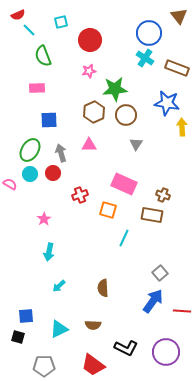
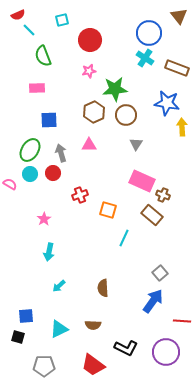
cyan square at (61, 22): moved 1 px right, 2 px up
pink rectangle at (124, 184): moved 18 px right, 3 px up
brown rectangle at (152, 215): rotated 30 degrees clockwise
red line at (182, 311): moved 10 px down
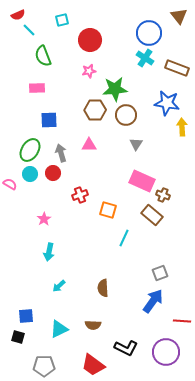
brown hexagon at (94, 112): moved 1 px right, 2 px up; rotated 25 degrees clockwise
gray square at (160, 273): rotated 21 degrees clockwise
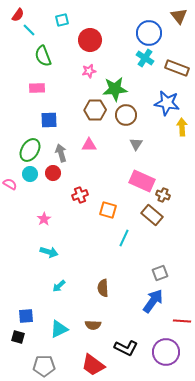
red semicircle at (18, 15): rotated 32 degrees counterclockwise
cyan arrow at (49, 252): rotated 84 degrees counterclockwise
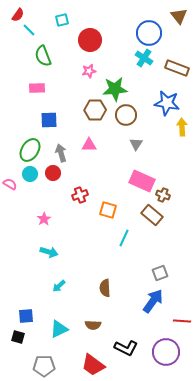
cyan cross at (145, 58): moved 1 px left
brown semicircle at (103, 288): moved 2 px right
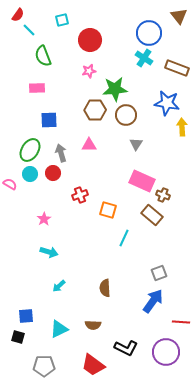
gray square at (160, 273): moved 1 px left
red line at (182, 321): moved 1 px left, 1 px down
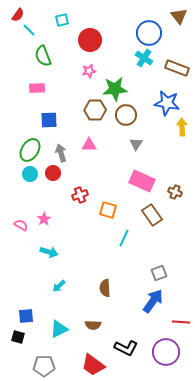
pink semicircle at (10, 184): moved 11 px right, 41 px down
brown cross at (163, 195): moved 12 px right, 3 px up
brown rectangle at (152, 215): rotated 15 degrees clockwise
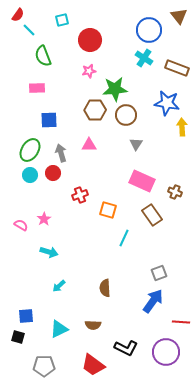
blue circle at (149, 33): moved 3 px up
cyan circle at (30, 174): moved 1 px down
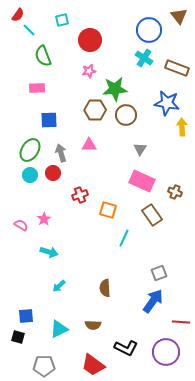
gray triangle at (136, 144): moved 4 px right, 5 px down
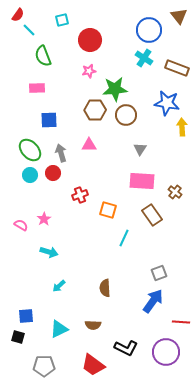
green ellipse at (30, 150): rotated 75 degrees counterclockwise
pink rectangle at (142, 181): rotated 20 degrees counterclockwise
brown cross at (175, 192): rotated 16 degrees clockwise
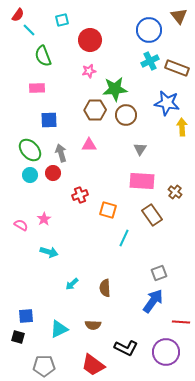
cyan cross at (144, 58): moved 6 px right, 3 px down; rotated 30 degrees clockwise
cyan arrow at (59, 286): moved 13 px right, 2 px up
